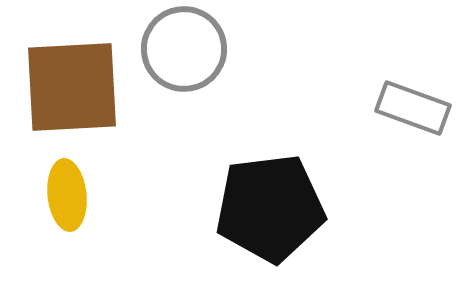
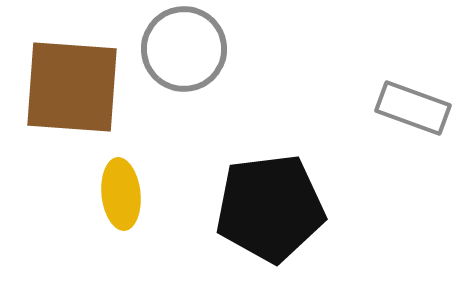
brown square: rotated 7 degrees clockwise
yellow ellipse: moved 54 px right, 1 px up
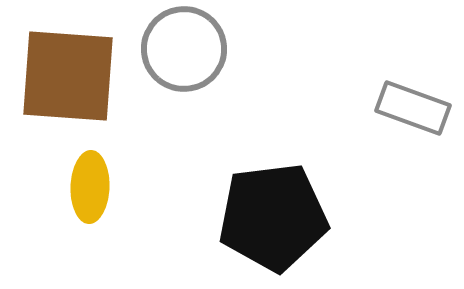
brown square: moved 4 px left, 11 px up
yellow ellipse: moved 31 px left, 7 px up; rotated 8 degrees clockwise
black pentagon: moved 3 px right, 9 px down
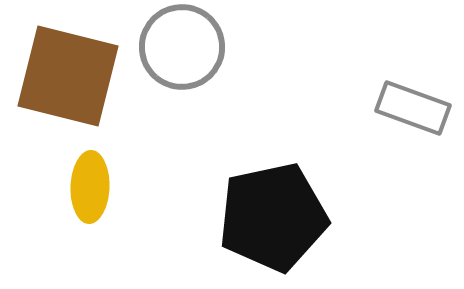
gray circle: moved 2 px left, 2 px up
brown square: rotated 10 degrees clockwise
black pentagon: rotated 5 degrees counterclockwise
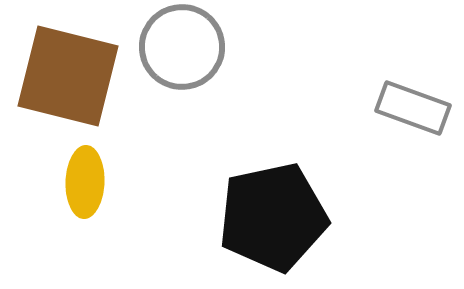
yellow ellipse: moved 5 px left, 5 px up
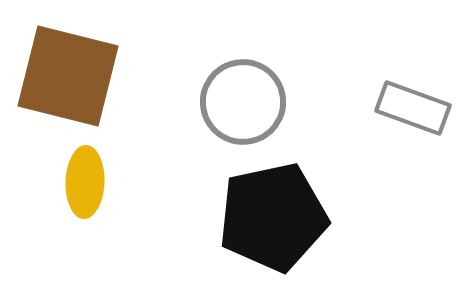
gray circle: moved 61 px right, 55 px down
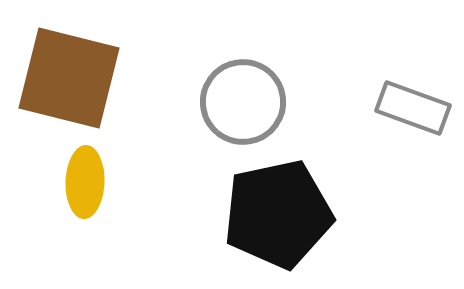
brown square: moved 1 px right, 2 px down
black pentagon: moved 5 px right, 3 px up
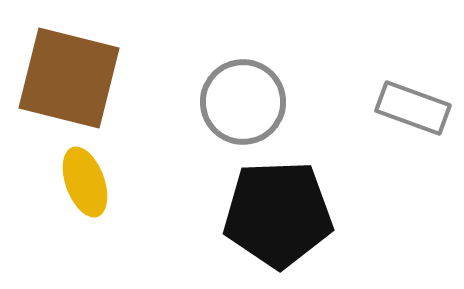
yellow ellipse: rotated 22 degrees counterclockwise
black pentagon: rotated 10 degrees clockwise
